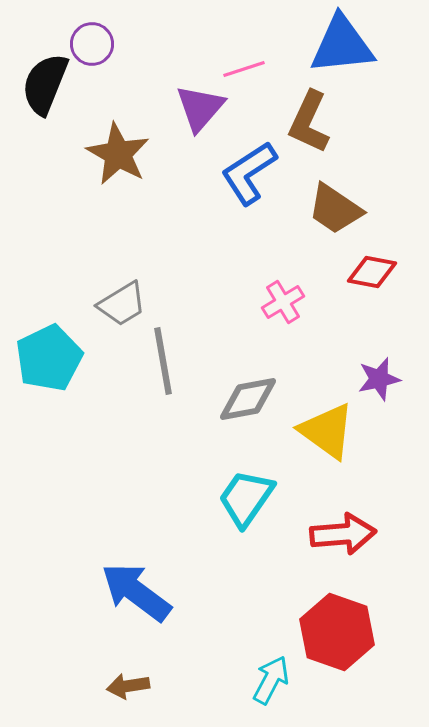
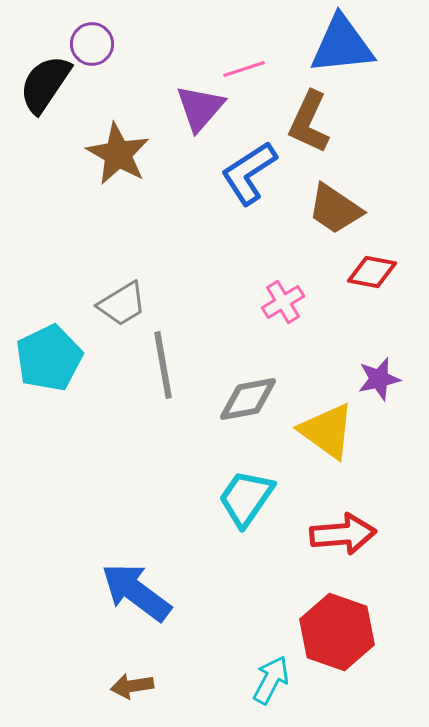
black semicircle: rotated 12 degrees clockwise
gray line: moved 4 px down
brown arrow: moved 4 px right
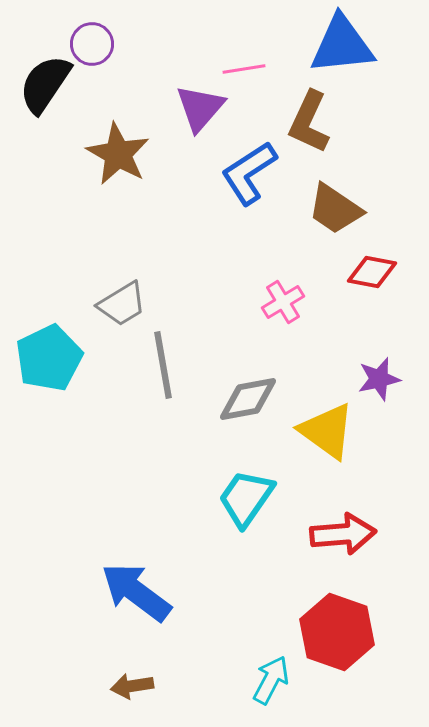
pink line: rotated 9 degrees clockwise
